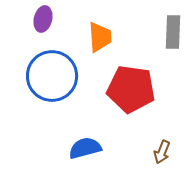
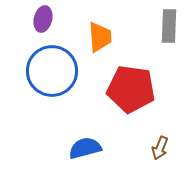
gray rectangle: moved 4 px left, 6 px up
blue circle: moved 5 px up
brown arrow: moved 2 px left, 4 px up
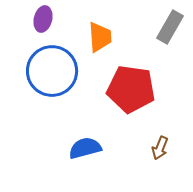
gray rectangle: moved 1 px right, 1 px down; rotated 28 degrees clockwise
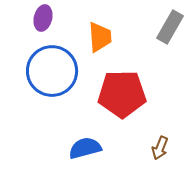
purple ellipse: moved 1 px up
red pentagon: moved 9 px left, 5 px down; rotated 9 degrees counterclockwise
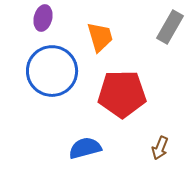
orange trapezoid: rotated 12 degrees counterclockwise
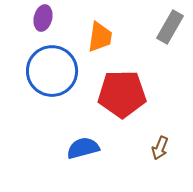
orange trapezoid: rotated 24 degrees clockwise
blue semicircle: moved 2 px left
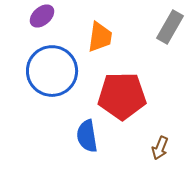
purple ellipse: moved 1 px left, 2 px up; rotated 35 degrees clockwise
red pentagon: moved 2 px down
blue semicircle: moved 4 px right, 12 px up; rotated 84 degrees counterclockwise
